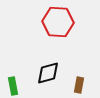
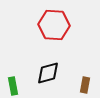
red hexagon: moved 4 px left, 3 px down
brown rectangle: moved 6 px right
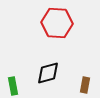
red hexagon: moved 3 px right, 2 px up
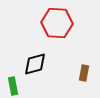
black diamond: moved 13 px left, 9 px up
brown rectangle: moved 1 px left, 12 px up
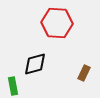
brown rectangle: rotated 14 degrees clockwise
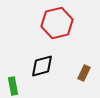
red hexagon: rotated 16 degrees counterclockwise
black diamond: moved 7 px right, 2 px down
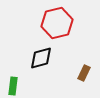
black diamond: moved 1 px left, 8 px up
green rectangle: rotated 18 degrees clockwise
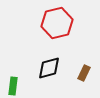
black diamond: moved 8 px right, 10 px down
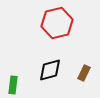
black diamond: moved 1 px right, 2 px down
green rectangle: moved 1 px up
